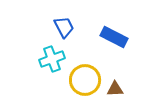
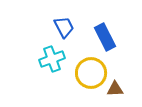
blue rectangle: moved 9 px left; rotated 36 degrees clockwise
yellow circle: moved 6 px right, 7 px up
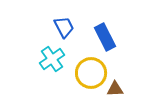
cyan cross: rotated 15 degrees counterclockwise
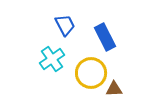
blue trapezoid: moved 1 px right, 2 px up
brown triangle: moved 1 px left
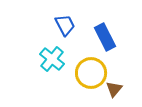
cyan cross: rotated 15 degrees counterclockwise
brown triangle: rotated 48 degrees counterclockwise
